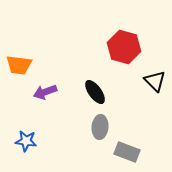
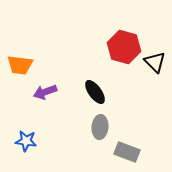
orange trapezoid: moved 1 px right
black triangle: moved 19 px up
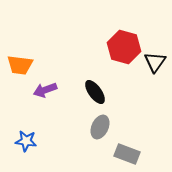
black triangle: rotated 20 degrees clockwise
purple arrow: moved 2 px up
gray ellipse: rotated 20 degrees clockwise
gray rectangle: moved 2 px down
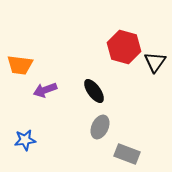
black ellipse: moved 1 px left, 1 px up
blue star: moved 1 px left, 1 px up; rotated 15 degrees counterclockwise
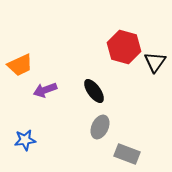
orange trapezoid: rotated 32 degrees counterclockwise
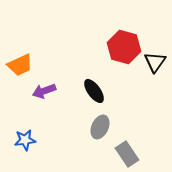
purple arrow: moved 1 px left, 1 px down
gray rectangle: rotated 35 degrees clockwise
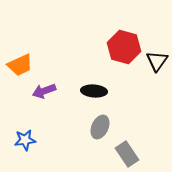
black triangle: moved 2 px right, 1 px up
black ellipse: rotated 50 degrees counterclockwise
